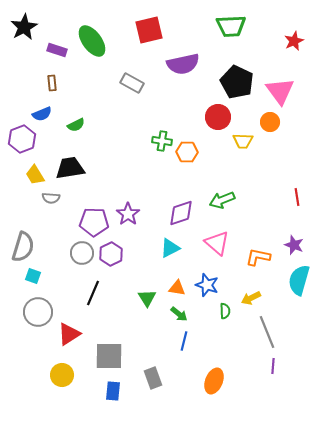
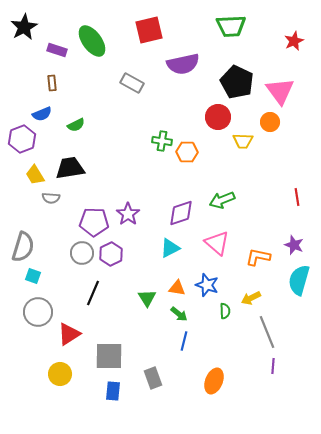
yellow circle at (62, 375): moved 2 px left, 1 px up
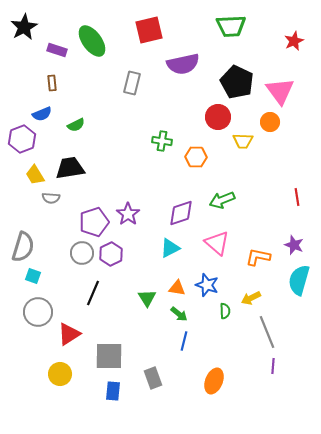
gray rectangle at (132, 83): rotated 75 degrees clockwise
orange hexagon at (187, 152): moved 9 px right, 5 px down
purple pentagon at (94, 222): rotated 20 degrees counterclockwise
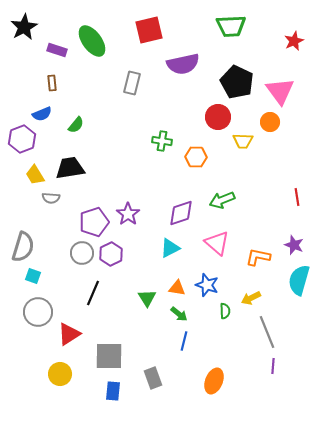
green semicircle at (76, 125): rotated 24 degrees counterclockwise
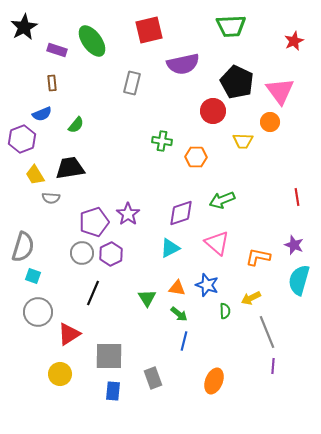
red circle at (218, 117): moved 5 px left, 6 px up
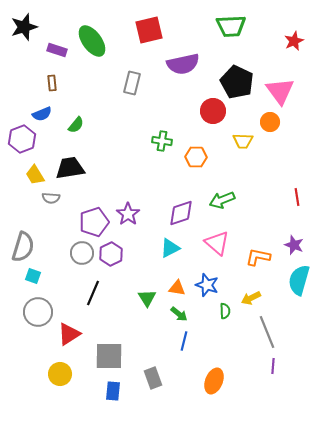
black star at (24, 27): rotated 12 degrees clockwise
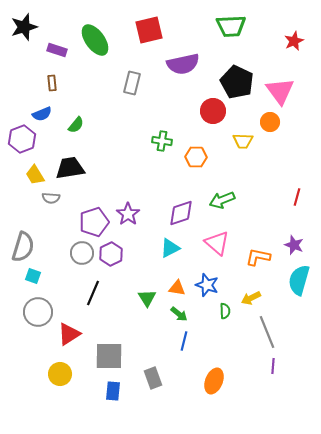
green ellipse at (92, 41): moved 3 px right, 1 px up
red line at (297, 197): rotated 24 degrees clockwise
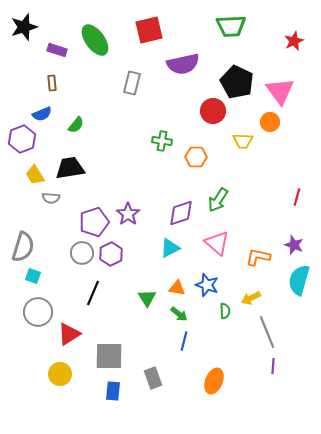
green arrow at (222, 200): moved 4 px left; rotated 35 degrees counterclockwise
